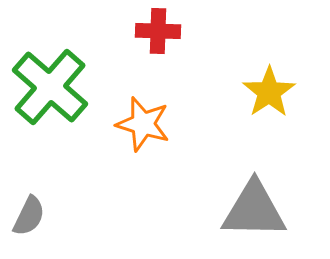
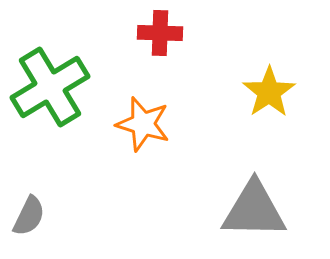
red cross: moved 2 px right, 2 px down
green cross: rotated 18 degrees clockwise
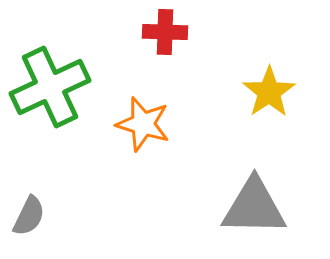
red cross: moved 5 px right, 1 px up
green cross: rotated 6 degrees clockwise
gray triangle: moved 3 px up
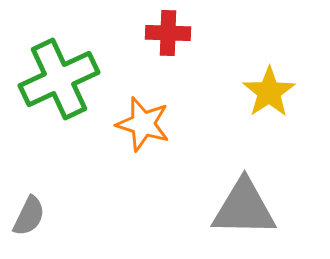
red cross: moved 3 px right, 1 px down
green cross: moved 9 px right, 8 px up
gray triangle: moved 10 px left, 1 px down
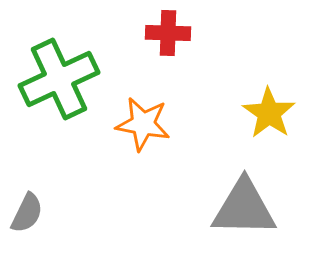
yellow star: moved 21 px down; rotated 4 degrees counterclockwise
orange star: rotated 6 degrees counterclockwise
gray semicircle: moved 2 px left, 3 px up
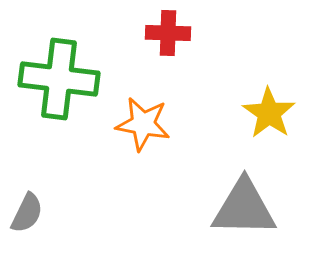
green cross: rotated 32 degrees clockwise
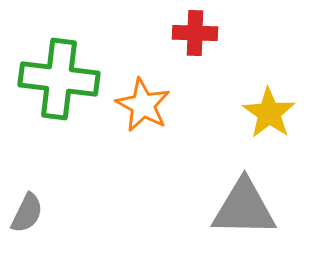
red cross: moved 27 px right
orange star: moved 19 px up; rotated 18 degrees clockwise
